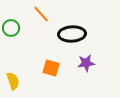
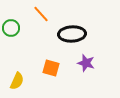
purple star: rotated 24 degrees clockwise
yellow semicircle: moved 4 px right; rotated 42 degrees clockwise
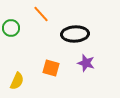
black ellipse: moved 3 px right
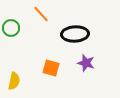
yellow semicircle: moved 3 px left; rotated 12 degrees counterclockwise
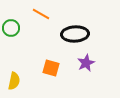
orange line: rotated 18 degrees counterclockwise
purple star: rotated 30 degrees clockwise
